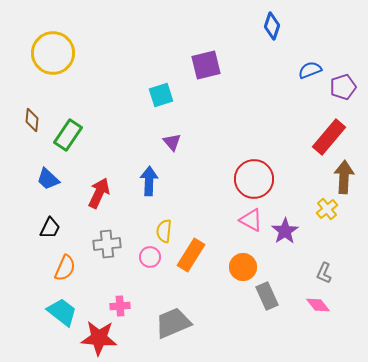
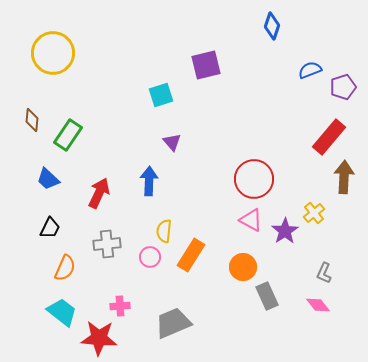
yellow cross: moved 13 px left, 4 px down
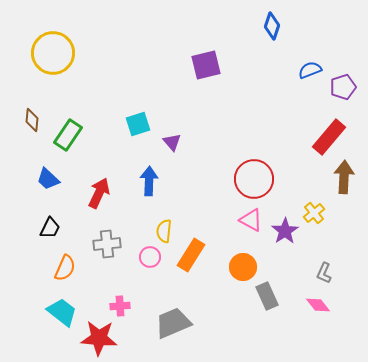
cyan square: moved 23 px left, 29 px down
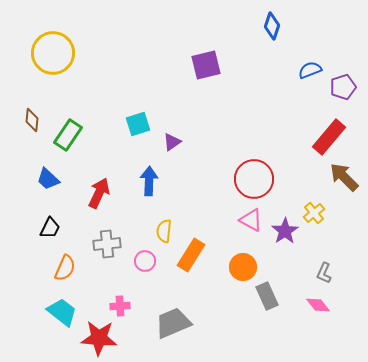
purple triangle: rotated 36 degrees clockwise
brown arrow: rotated 48 degrees counterclockwise
pink circle: moved 5 px left, 4 px down
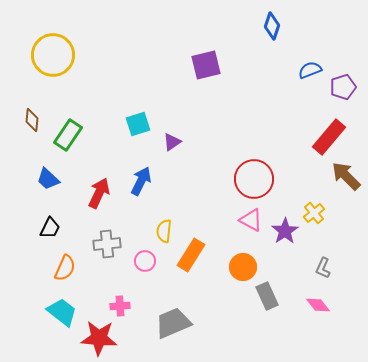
yellow circle: moved 2 px down
brown arrow: moved 2 px right, 1 px up
blue arrow: moved 8 px left; rotated 24 degrees clockwise
gray L-shape: moved 1 px left, 5 px up
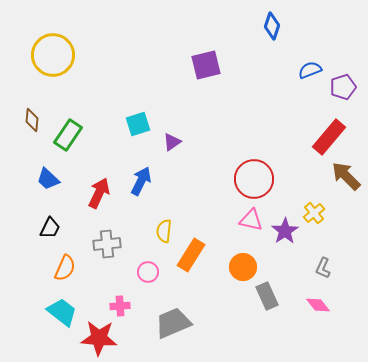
pink triangle: rotated 15 degrees counterclockwise
pink circle: moved 3 px right, 11 px down
